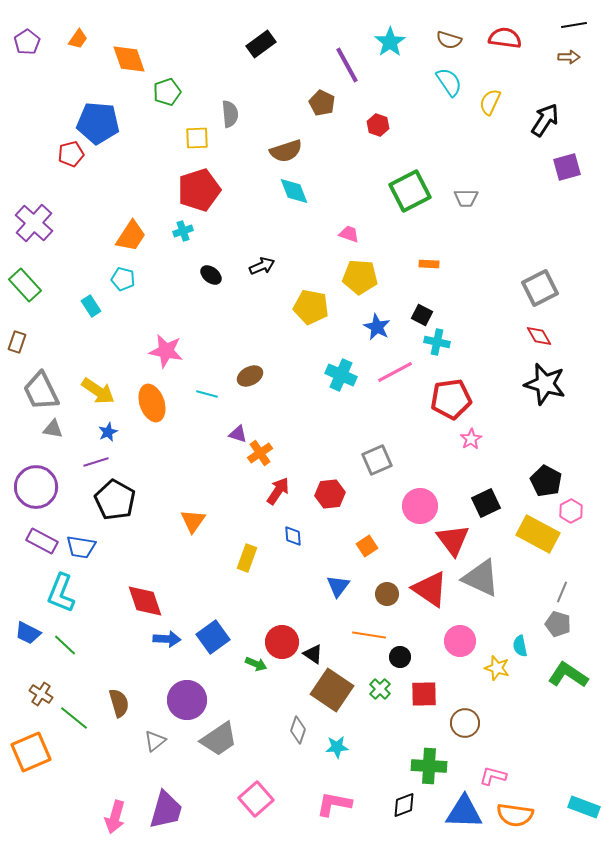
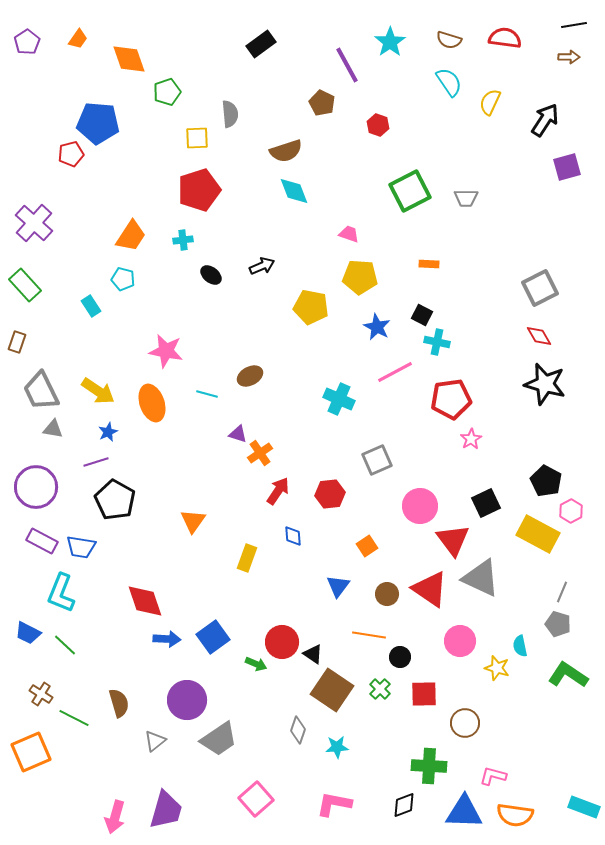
cyan cross at (183, 231): moved 9 px down; rotated 12 degrees clockwise
cyan cross at (341, 375): moved 2 px left, 24 px down
green line at (74, 718): rotated 12 degrees counterclockwise
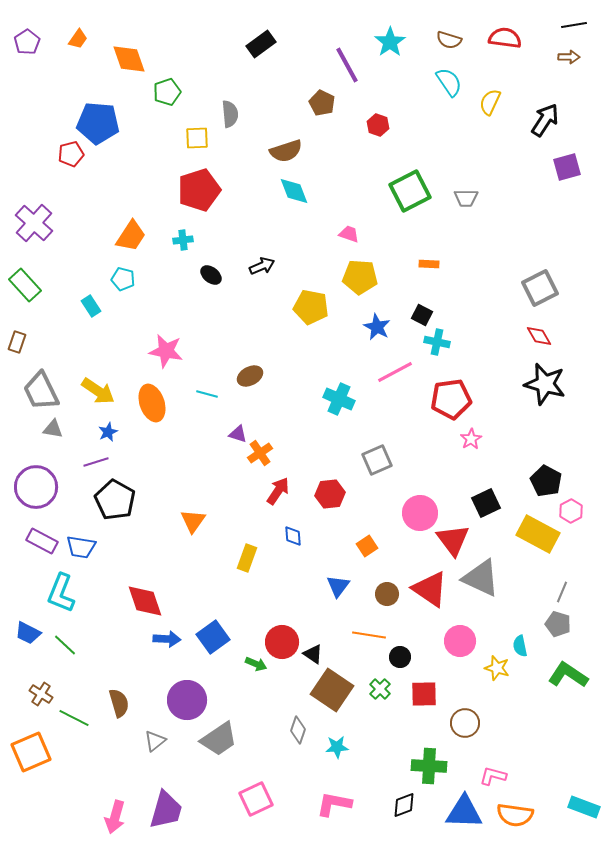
pink circle at (420, 506): moved 7 px down
pink square at (256, 799): rotated 16 degrees clockwise
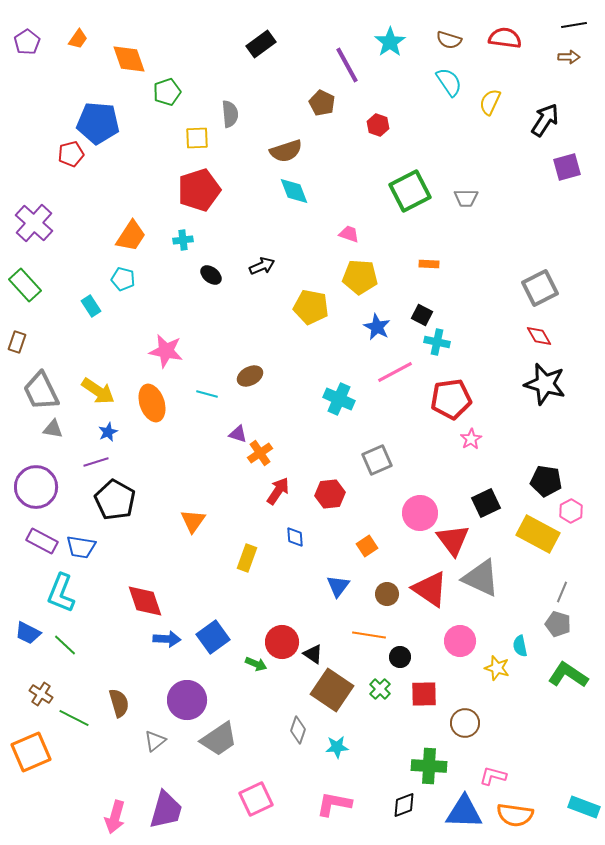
black pentagon at (546, 481): rotated 20 degrees counterclockwise
blue diamond at (293, 536): moved 2 px right, 1 px down
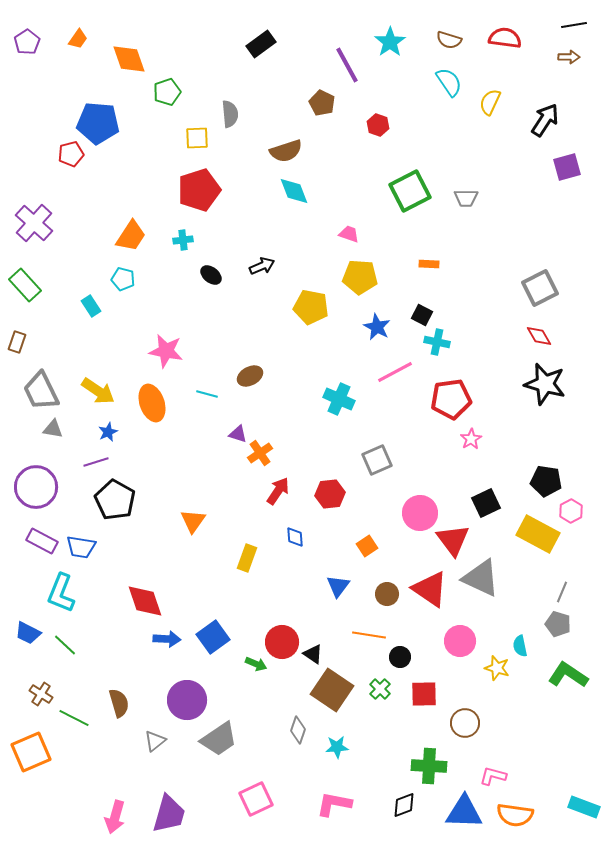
purple trapezoid at (166, 810): moved 3 px right, 4 px down
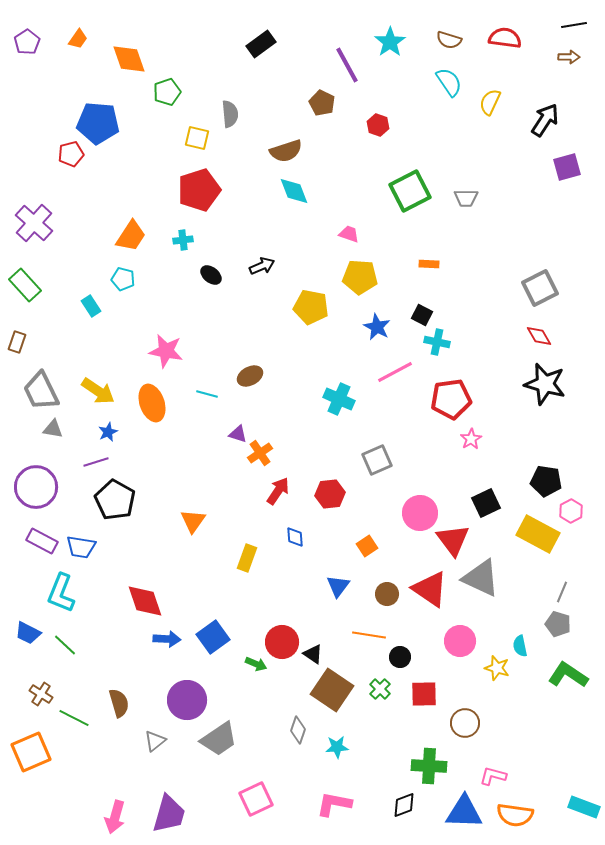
yellow square at (197, 138): rotated 15 degrees clockwise
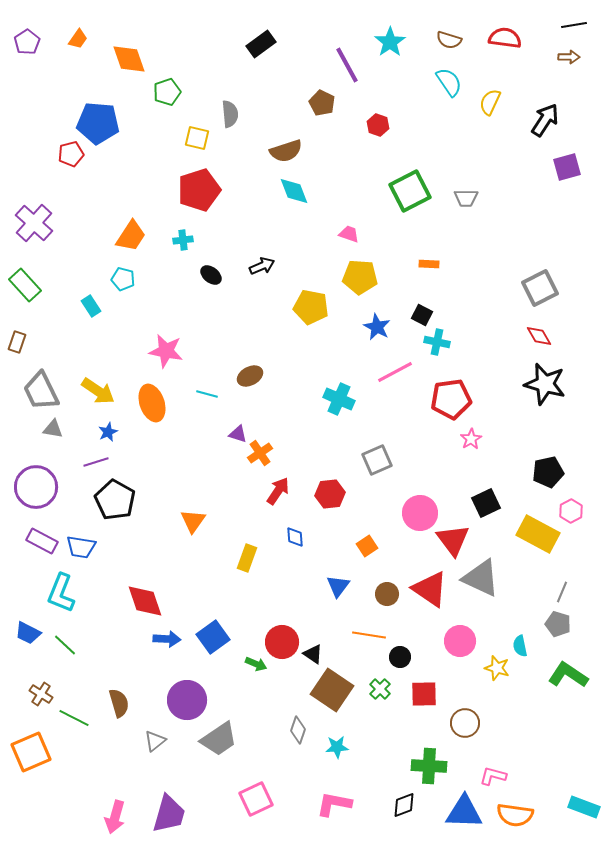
black pentagon at (546, 481): moved 2 px right, 9 px up; rotated 20 degrees counterclockwise
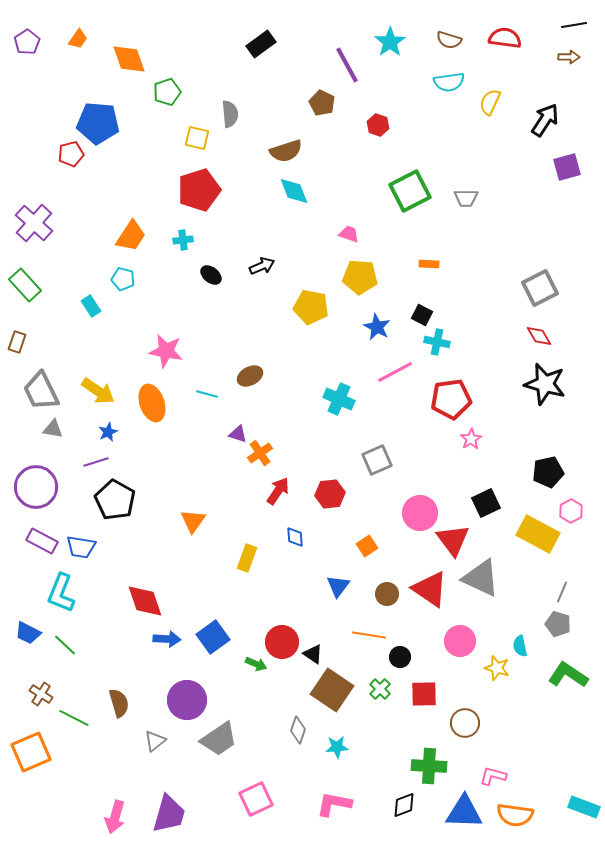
cyan semicircle at (449, 82): rotated 116 degrees clockwise
